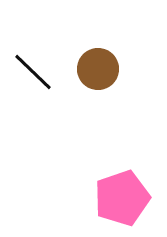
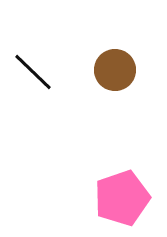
brown circle: moved 17 px right, 1 px down
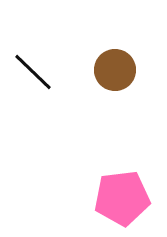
pink pentagon: rotated 12 degrees clockwise
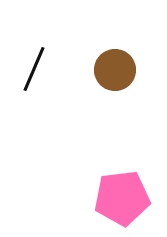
black line: moved 1 px right, 3 px up; rotated 69 degrees clockwise
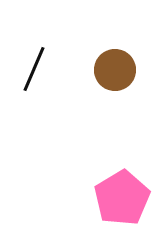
pink pentagon: rotated 24 degrees counterclockwise
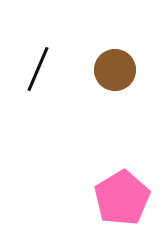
black line: moved 4 px right
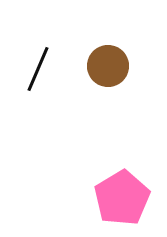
brown circle: moved 7 px left, 4 px up
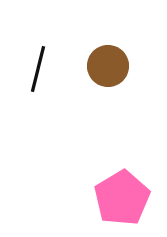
black line: rotated 9 degrees counterclockwise
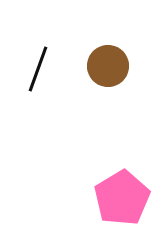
black line: rotated 6 degrees clockwise
